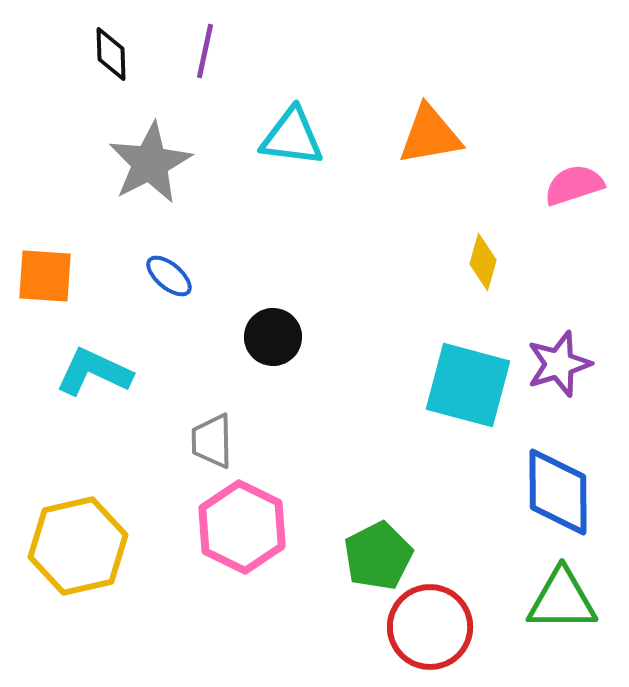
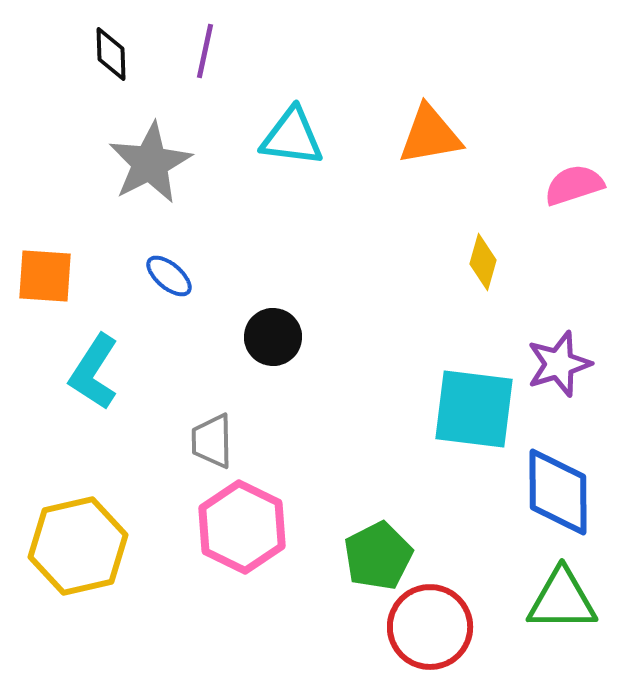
cyan L-shape: rotated 82 degrees counterclockwise
cyan square: moved 6 px right, 24 px down; rotated 8 degrees counterclockwise
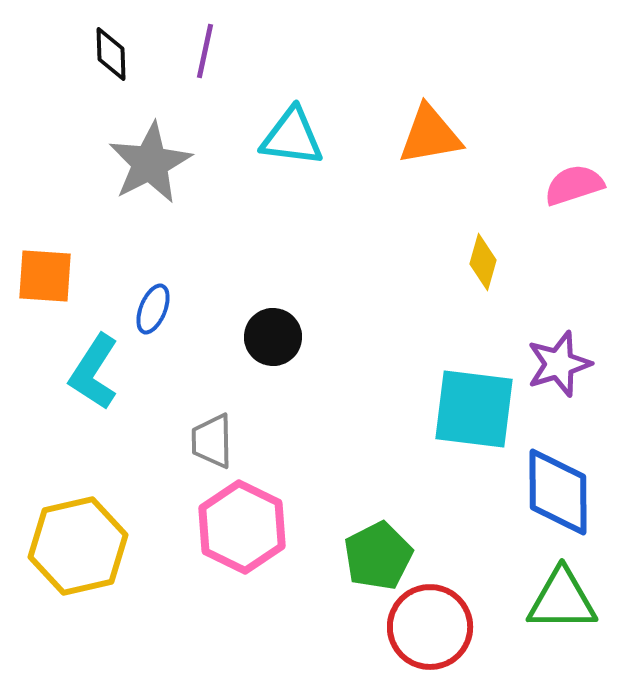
blue ellipse: moved 16 px left, 33 px down; rotated 72 degrees clockwise
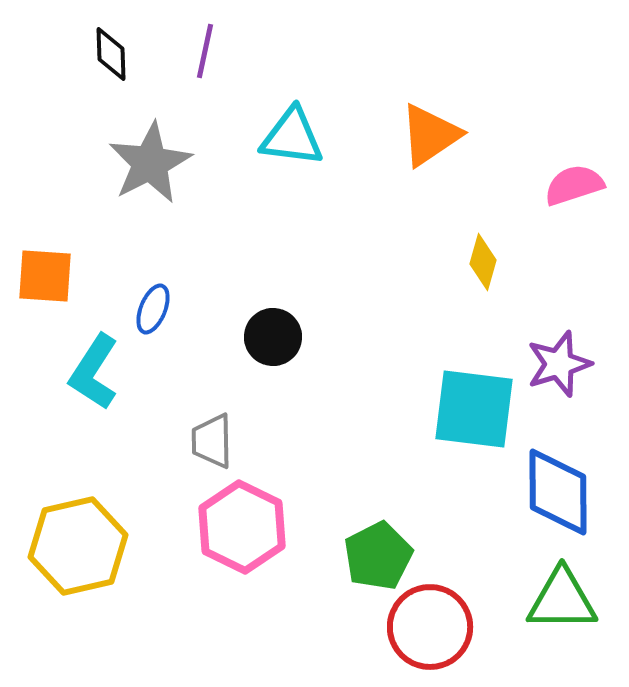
orange triangle: rotated 24 degrees counterclockwise
